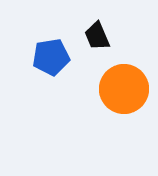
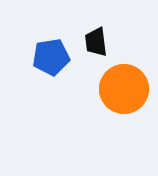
black trapezoid: moved 1 px left, 6 px down; rotated 16 degrees clockwise
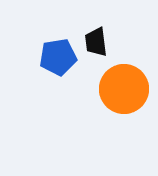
blue pentagon: moved 7 px right
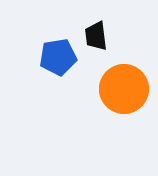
black trapezoid: moved 6 px up
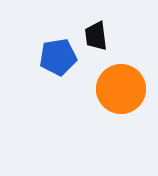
orange circle: moved 3 px left
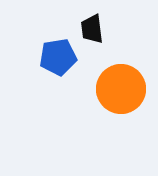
black trapezoid: moved 4 px left, 7 px up
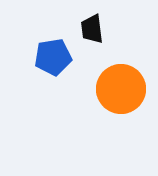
blue pentagon: moved 5 px left
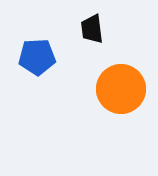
blue pentagon: moved 16 px left; rotated 6 degrees clockwise
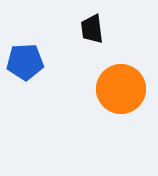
blue pentagon: moved 12 px left, 5 px down
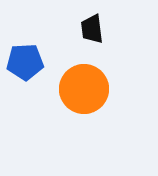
orange circle: moved 37 px left
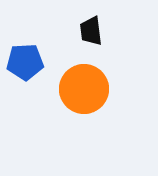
black trapezoid: moved 1 px left, 2 px down
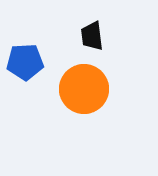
black trapezoid: moved 1 px right, 5 px down
